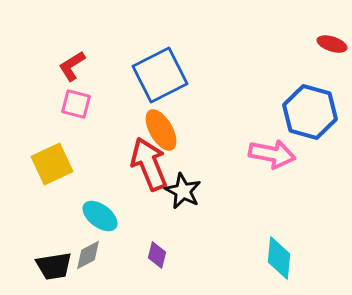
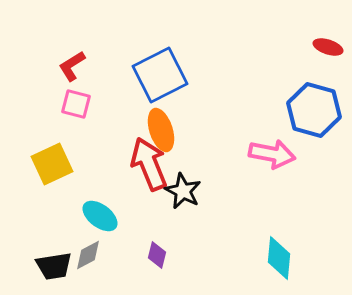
red ellipse: moved 4 px left, 3 px down
blue hexagon: moved 4 px right, 2 px up
orange ellipse: rotated 12 degrees clockwise
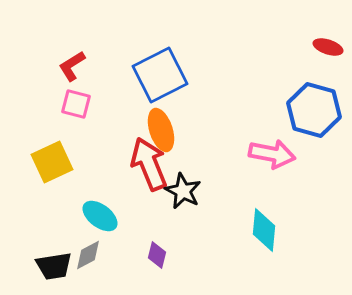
yellow square: moved 2 px up
cyan diamond: moved 15 px left, 28 px up
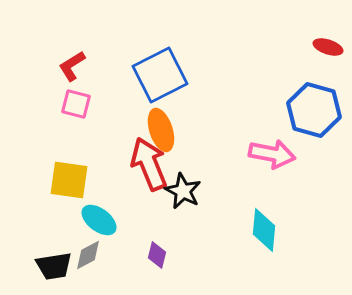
yellow square: moved 17 px right, 18 px down; rotated 33 degrees clockwise
cyan ellipse: moved 1 px left, 4 px down
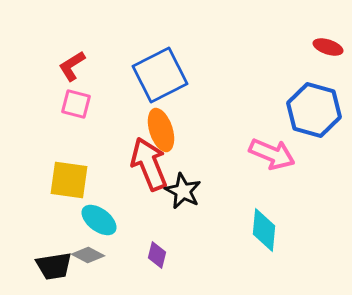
pink arrow: rotated 12 degrees clockwise
gray diamond: rotated 56 degrees clockwise
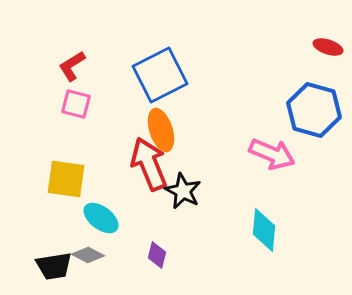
yellow square: moved 3 px left, 1 px up
cyan ellipse: moved 2 px right, 2 px up
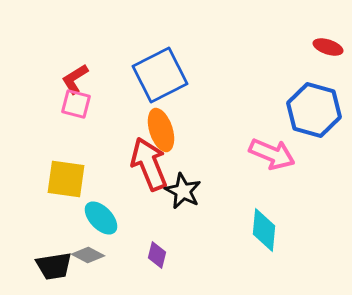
red L-shape: moved 3 px right, 13 px down
cyan ellipse: rotated 9 degrees clockwise
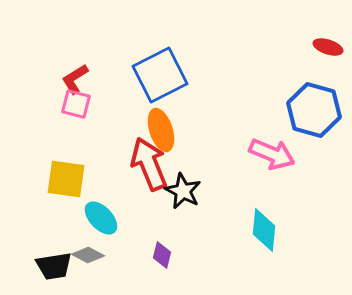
purple diamond: moved 5 px right
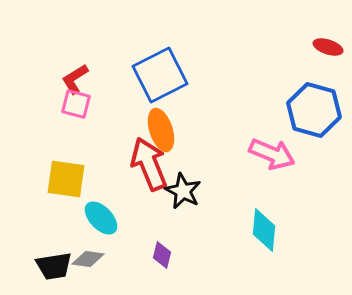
gray diamond: moved 4 px down; rotated 20 degrees counterclockwise
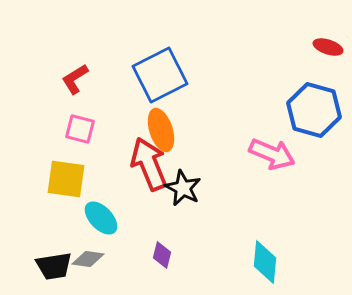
pink square: moved 4 px right, 25 px down
black star: moved 3 px up
cyan diamond: moved 1 px right, 32 px down
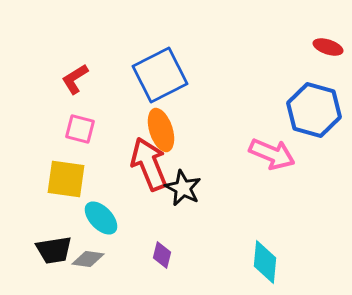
black trapezoid: moved 16 px up
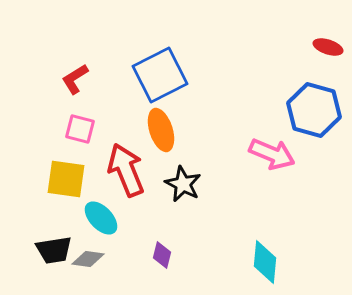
red arrow: moved 23 px left, 6 px down
black star: moved 4 px up
